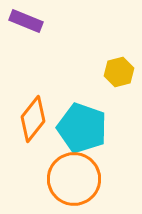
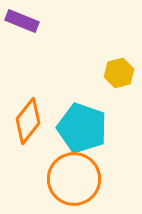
purple rectangle: moved 4 px left
yellow hexagon: moved 1 px down
orange diamond: moved 5 px left, 2 px down
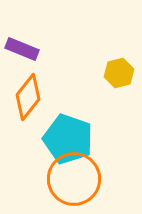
purple rectangle: moved 28 px down
orange diamond: moved 24 px up
cyan pentagon: moved 14 px left, 11 px down
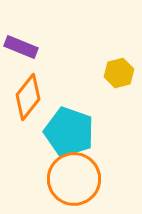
purple rectangle: moved 1 px left, 2 px up
cyan pentagon: moved 1 px right, 7 px up
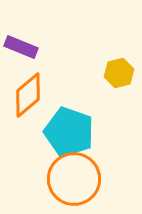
orange diamond: moved 2 px up; rotated 12 degrees clockwise
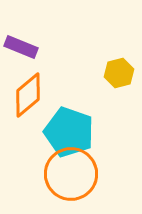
orange circle: moved 3 px left, 5 px up
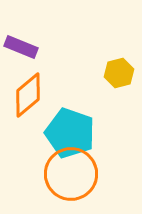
cyan pentagon: moved 1 px right, 1 px down
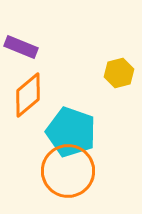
cyan pentagon: moved 1 px right, 1 px up
orange circle: moved 3 px left, 3 px up
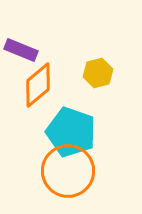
purple rectangle: moved 3 px down
yellow hexagon: moved 21 px left
orange diamond: moved 10 px right, 10 px up
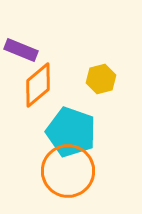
yellow hexagon: moved 3 px right, 6 px down
